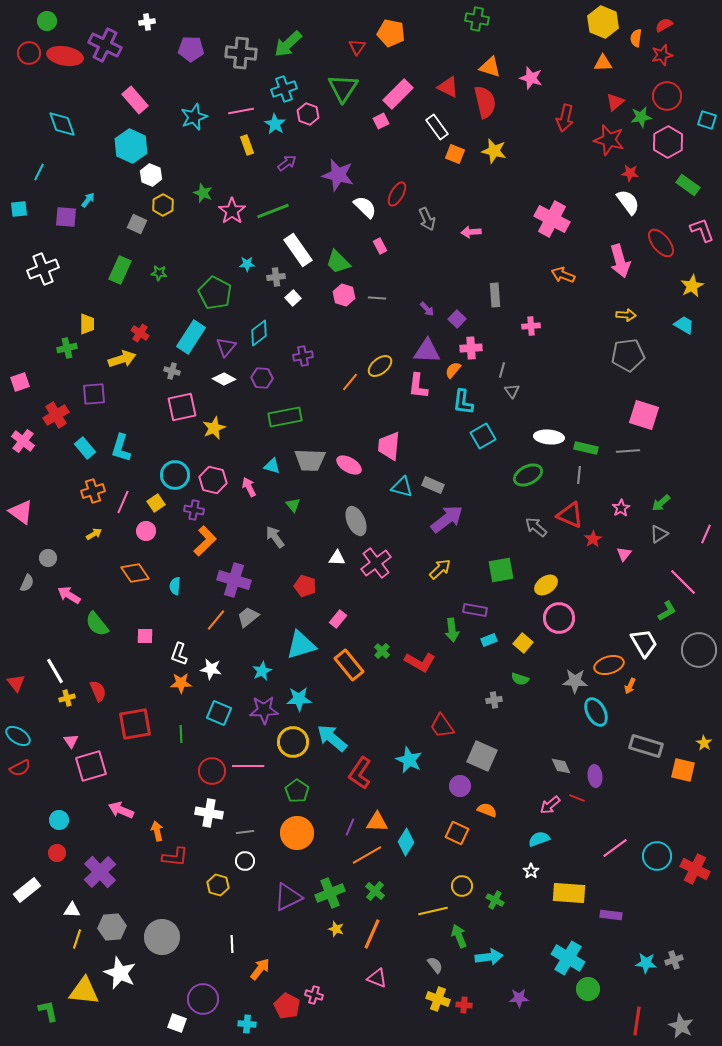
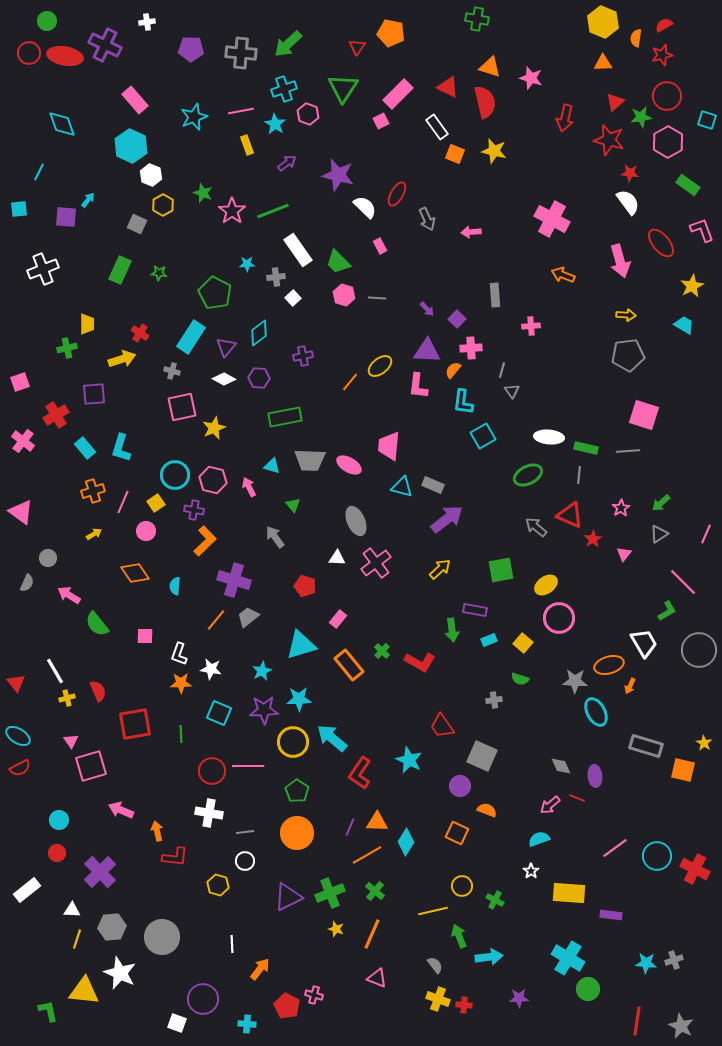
purple hexagon at (262, 378): moved 3 px left
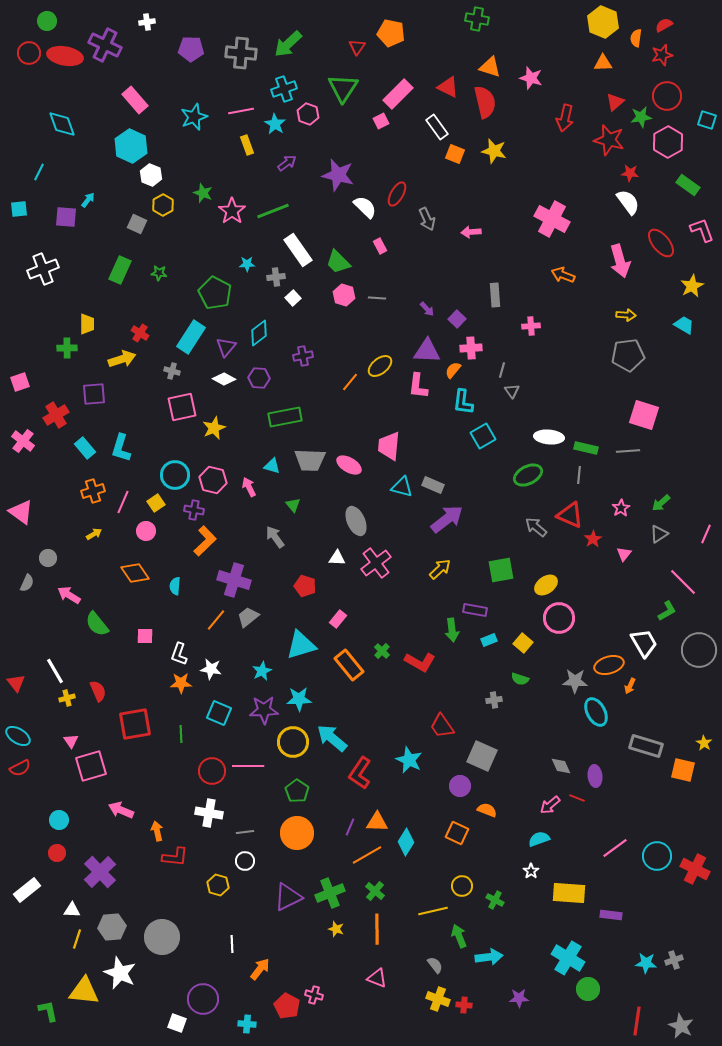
green cross at (67, 348): rotated 12 degrees clockwise
orange line at (372, 934): moved 5 px right, 5 px up; rotated 24 degrees counterclockwise
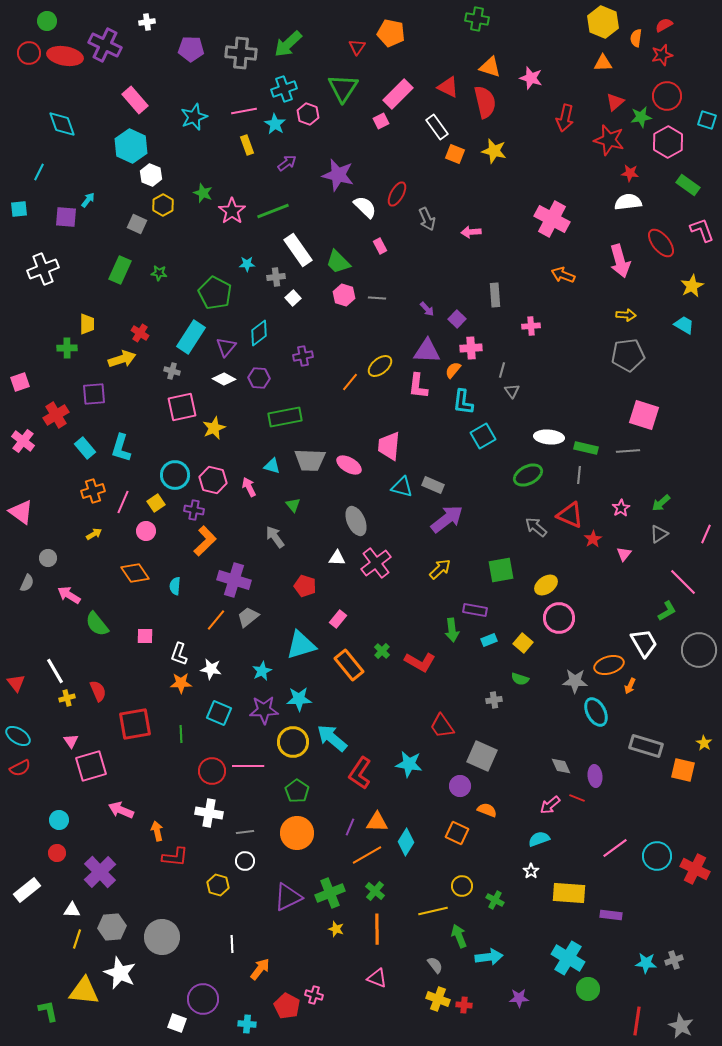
pink line at (241, 111): moved 3 px right
white semicircle at (628, 202): rotated 60 degrees counterclockwise
cyan star at (409, 760): moved 4 px down; rotated 16 degrees counterclockwise
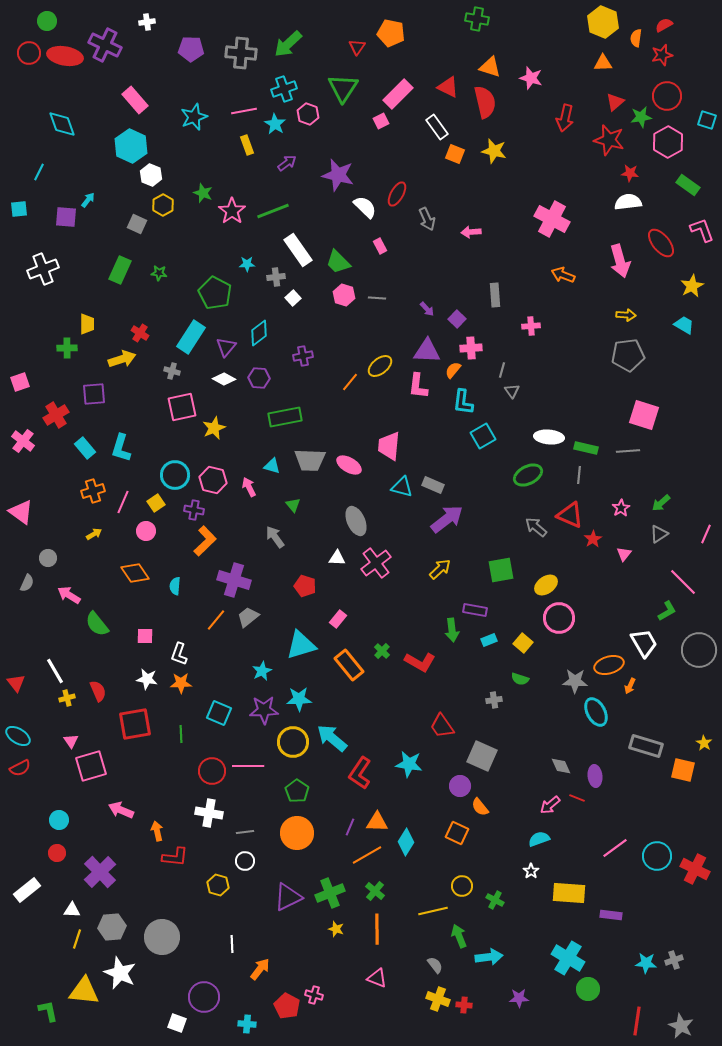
white star at (211, 669): moved 64 px left, 10 px down
orange semicircle at (487, 810): moved 7 px left, 3 px up; rotated 150 degrees counterclockwise
purple circle at (203, 999): moved 1 px right, 2 px up
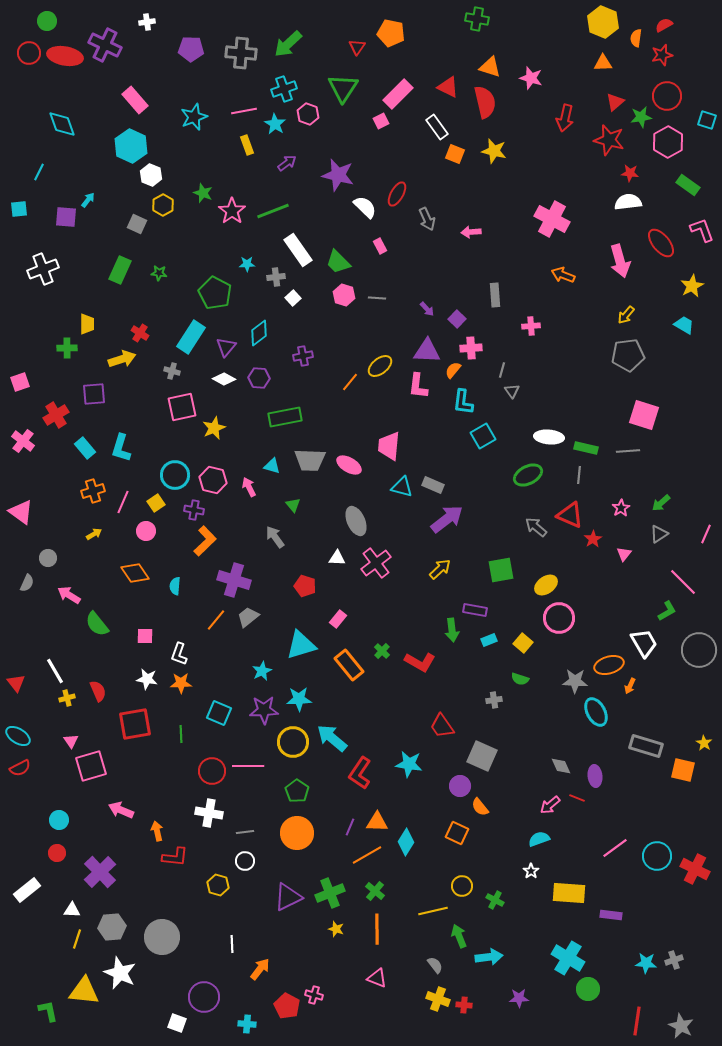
yellow arrow at (626, 315): rotated 126 degrees clockwise
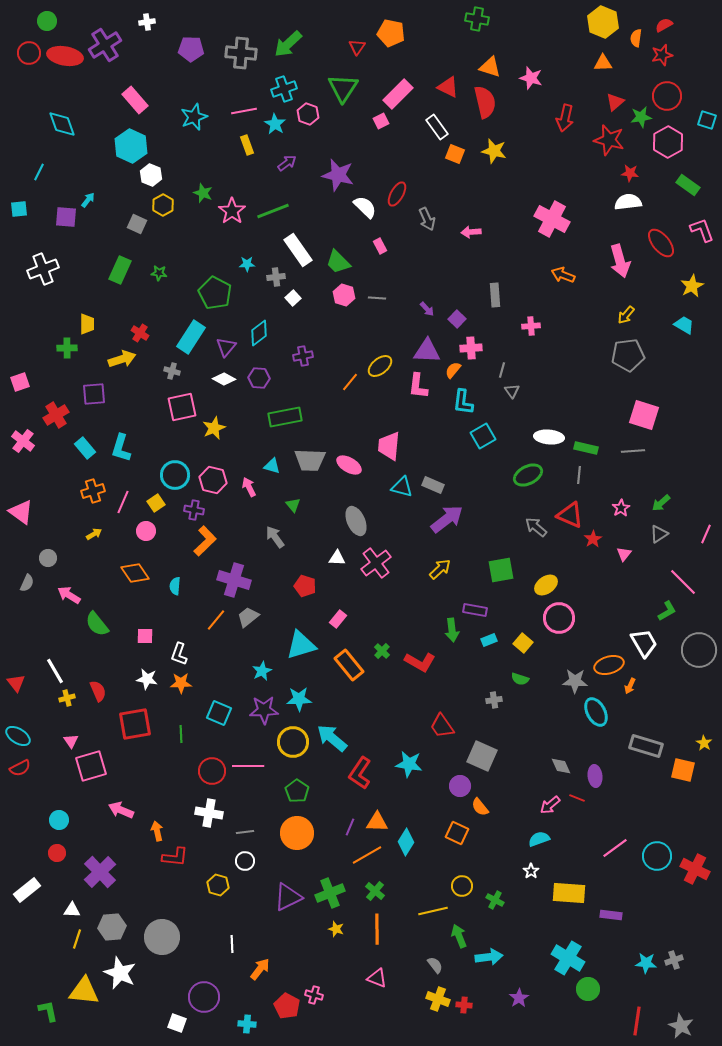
purple cross at (105, 45): rotated 32 degrees clockwise
gray line at (628, 451): moved 5 px right
purple star at (519, 998): rotated 30 degrees counterclockwise
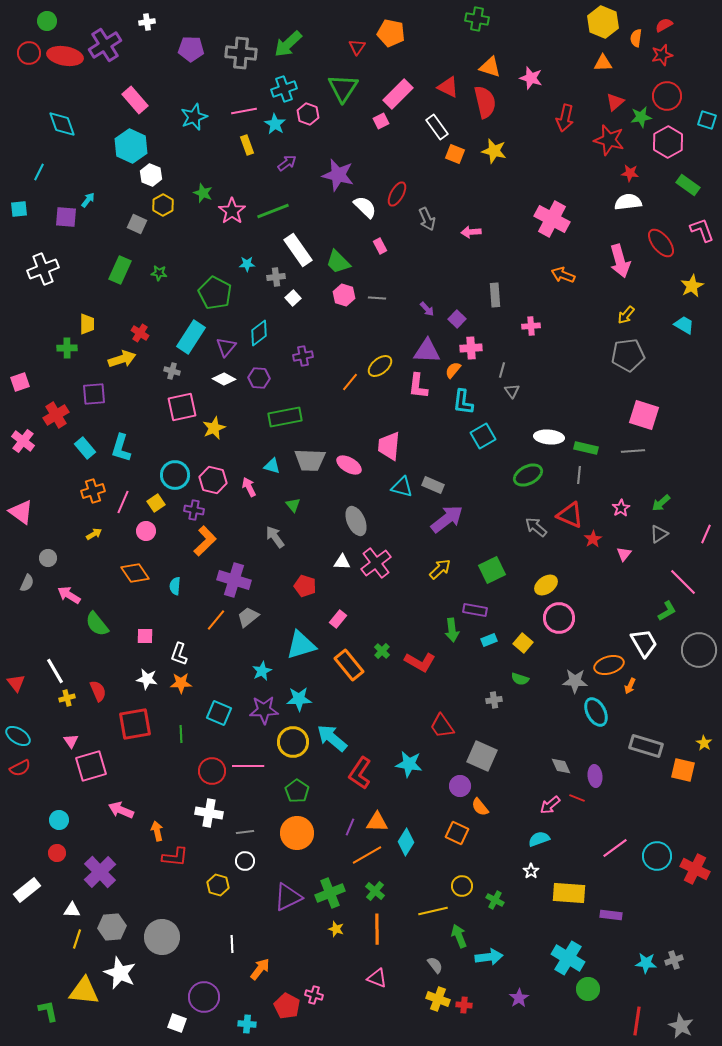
white triangle at (337, 558): moved 5 px right, 4 px down
green square at (501, 570): moved 9 px left; rotated 16 degrees counterclockwise
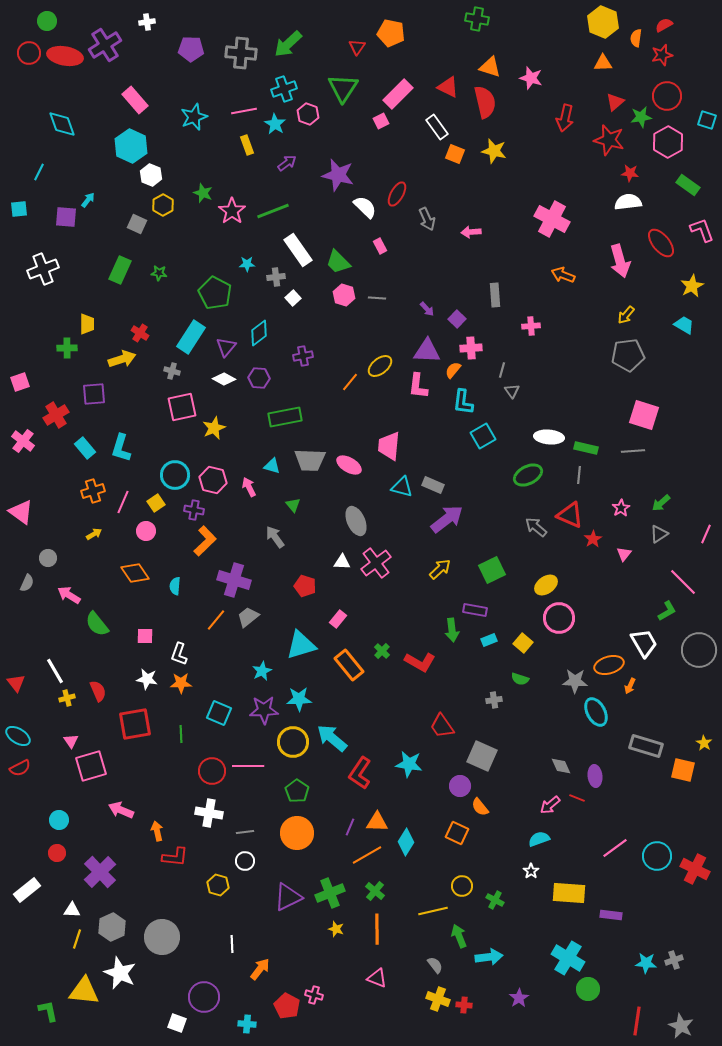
gray hexagon at (112, 927): rotated 20 degrees counterclockwise
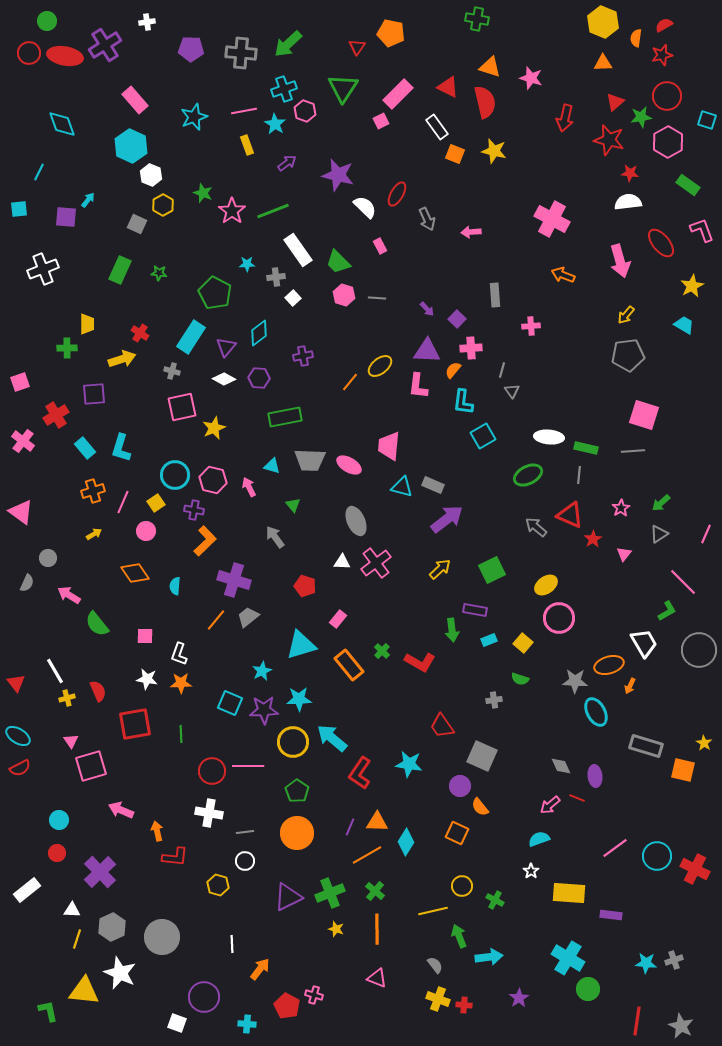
pink hexagon at (308, 114): moved 3 px left, 3 px up
cyan square at (219, 713): moved 11 px right, 10 px up
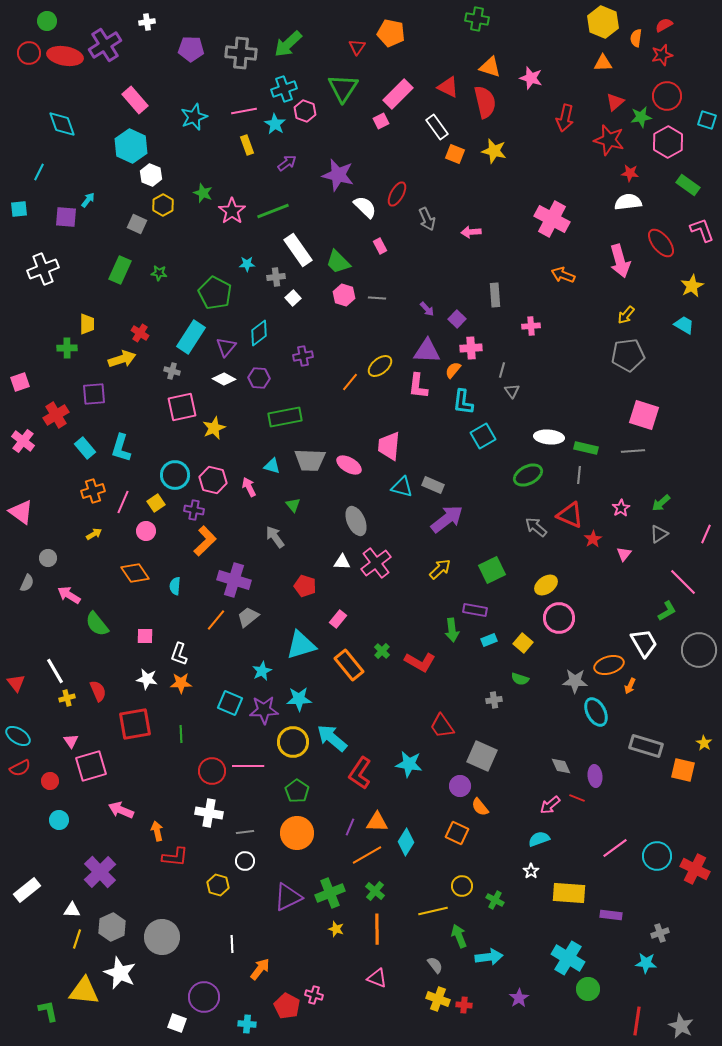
red circle at (57, 853): moved 7 px left, 72 px up
gray cross at (674, 960): moved 14 px left, 27 px up
